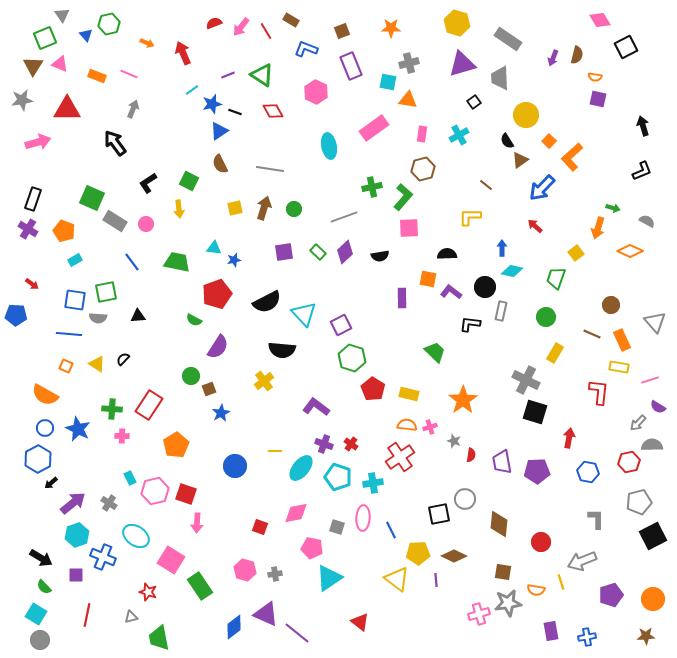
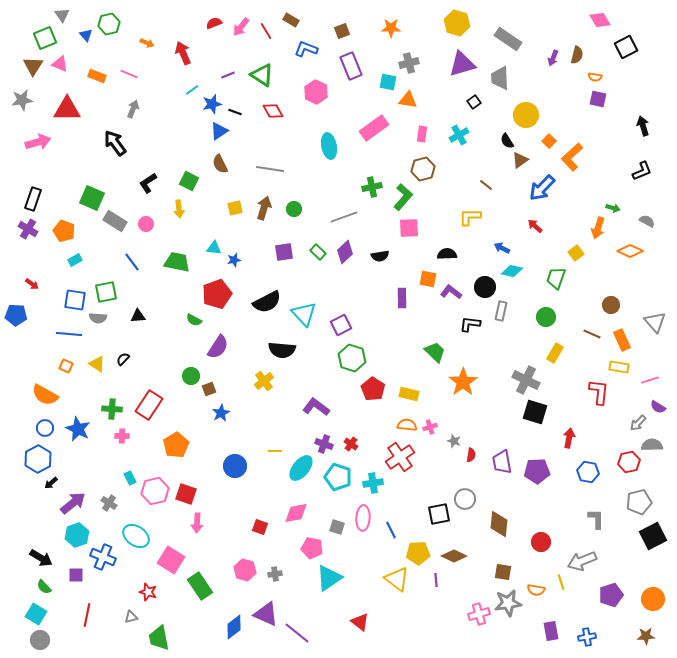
blue arrow at (502, 248): rotated 63 degrees counterclockwise
orange star at (463, 400): moved 18 px up
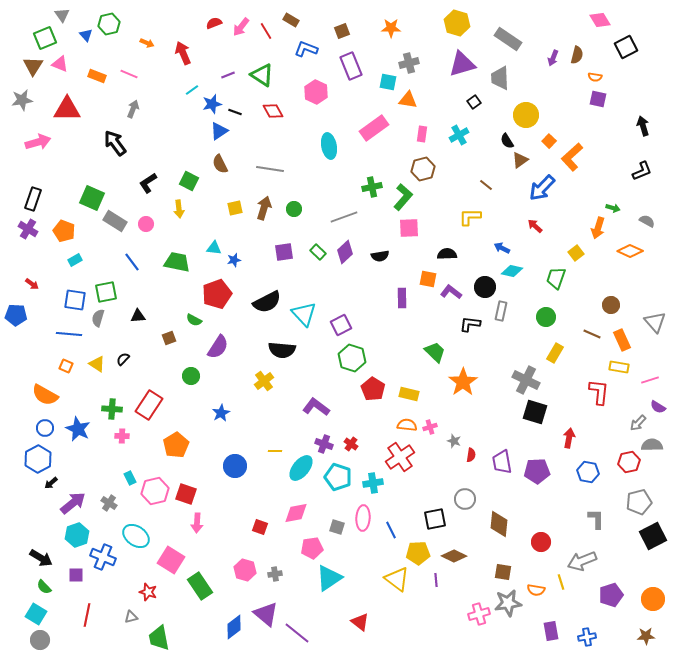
gray semicircle at (98, 318): rotated 102 degrees clockwise
brown square at (209, 389): moved 40 px left, 51 px up
black square at (439, 514): moved 4 px left, 5 px down
pink pentagon at (312, 548): rotated 20 degrees counterclockwise
purple triangle at (266, 614): rotated 16 degrees clockwise
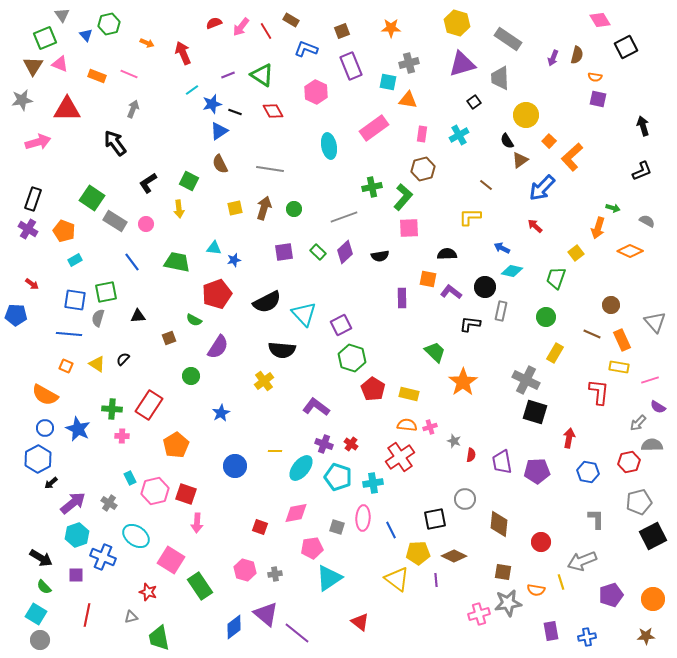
green square at (92, 198): rotated 10 degrees clockwise
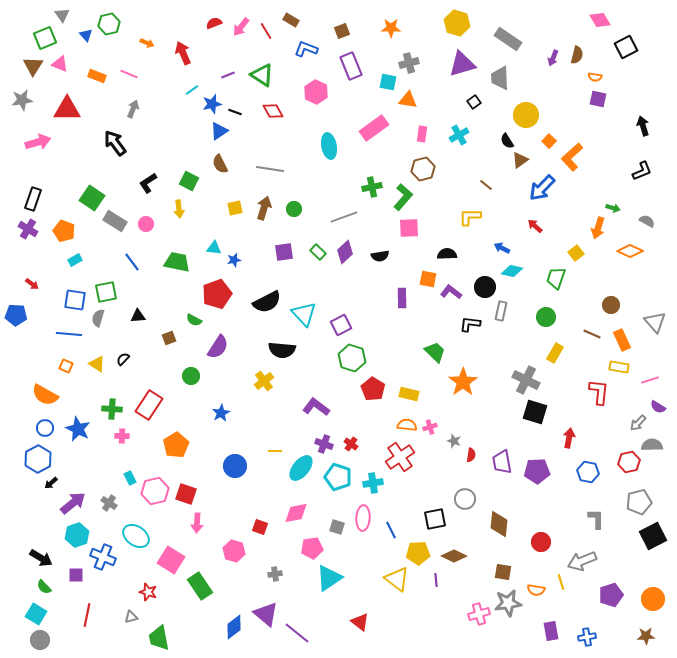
pink hexagon at (245, 570): moved 11 px left, 19 px up
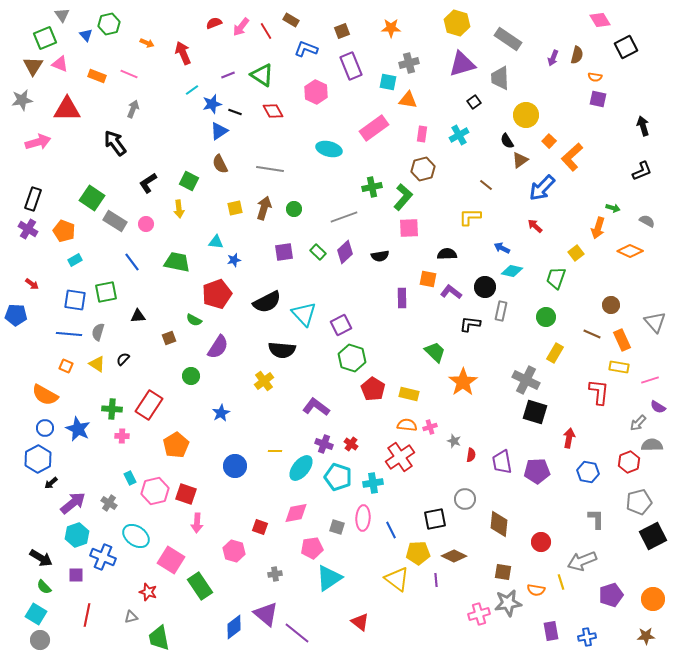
cyan ellipse at (329, 146): moved 3 px down; rotated 65 degrees counterclockwise
cyan triangle at (214, 248): moved 2 px right, 6 px up
gray semicircle at (98, 318): moved 14 px down
red hexagon at (629, 462): rotated 10 degrees counterclockwise
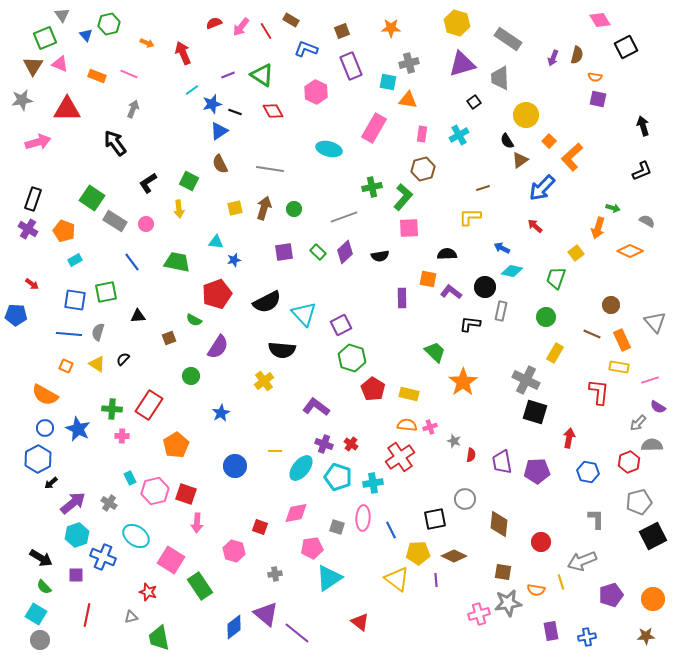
pink rectangle at (374, 128): rotated 24 degrees counterclockwise
brown line at (486, 185): moved 3 px left, 3 px down; rotated 56 degrees counterclockwise
